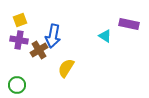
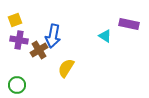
yellow square: moved 5 px left
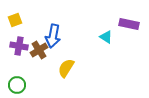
cyan triangle: moved 1 px right, 1 px down
purple cross: moved 6 px down
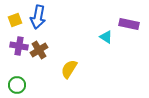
blue arrow: moved 15 px left, 19 px up
yellow semicircle: moved 3 px right, 1 px down
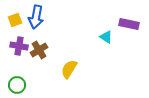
blue arrow: moved 2 px left
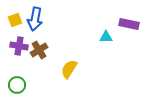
blue arrow: moved 1 px left, 2 px down
cyan triangle: rotated 32 degrees counterclockwise
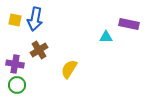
yellow square: rotated 32 degrees clockwise
purple cross: moved 4 px left, 18 px down
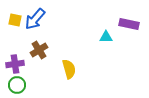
blue arrow: rotated 30 degrees clockwise
purple cross: rotated 18 degrees counterclockwise
yellow semicircle: rotated 132 degrees clockwise
